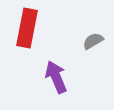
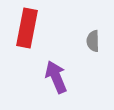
gray semicircle: rotated 60 degrees counterclockwise
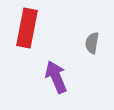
gray semicircle: moved 1 px left, 2 px down; rotated 10 degrees clockwise
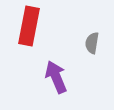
red rectangle: moved 2 px right, 2 px up
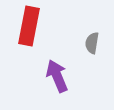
purple arrow: moved 1 px right, 1 px up
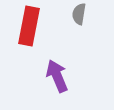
gray semicircle: moved 13 px left, 29 px up
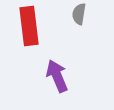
red rectangle: rotated 18 degrees counterclockwise
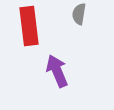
purple arrow: moved 5 px up
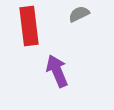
gray semicircle: rotated 55 degrees clockwise
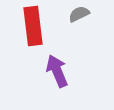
red rectangle: moved 4 px right
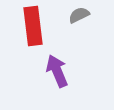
gray semicircle: moved 1 px down
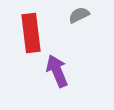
red rectangle: moved 2 px left, 7 px down
